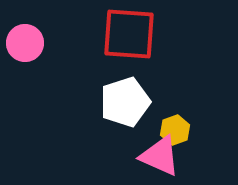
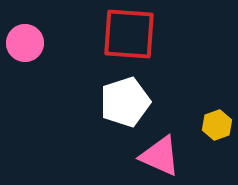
yellow hexagon: moved 42 px right, 5 px up
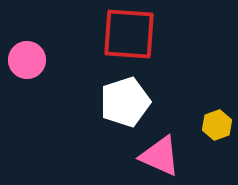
pink circle: moved 2 px right, 17 px down
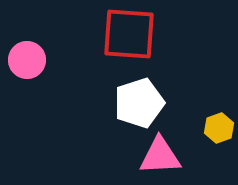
white pentagon: moved 14 px right, 1 px down
yellow hexagon: moved 2 px right, 3 px down
pink triangle: rotated 27 degrees counterclockwise
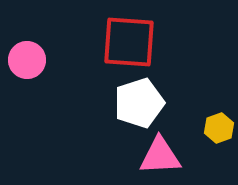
red square: moved 8 px down
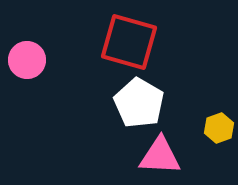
red square: rotated 12 degrees clockwise
white pentagon: rotated 24 degrees counterclockwise
pink triangle: rotated 6 degrees clockwise
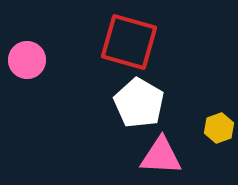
pink triangle: moved 1 px right
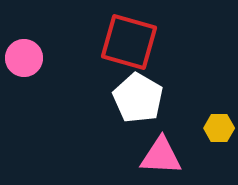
pink circle: moved 3 px left, 2 px up
white pentagon: moved 1 px left, 5 px up
yellow hexagon: rotated 20 degrees clockwise
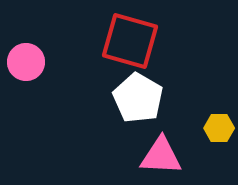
red square: moved 1 px right, 1 px up
pink circle: moved 2 px right, 4 px down
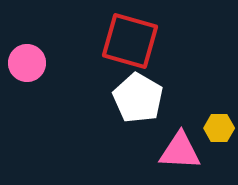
pink circle: moved 1 px right, 1 px down
pink triangle: moved 19 px right, 5 px up
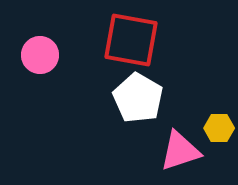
red square: moved 1 px right, 1 px up; rotated 6 degrees counterclockwise
pink circle: moved 13 px right, 8 px up
pink triangle: rotated 21 degrees counterclockwise
